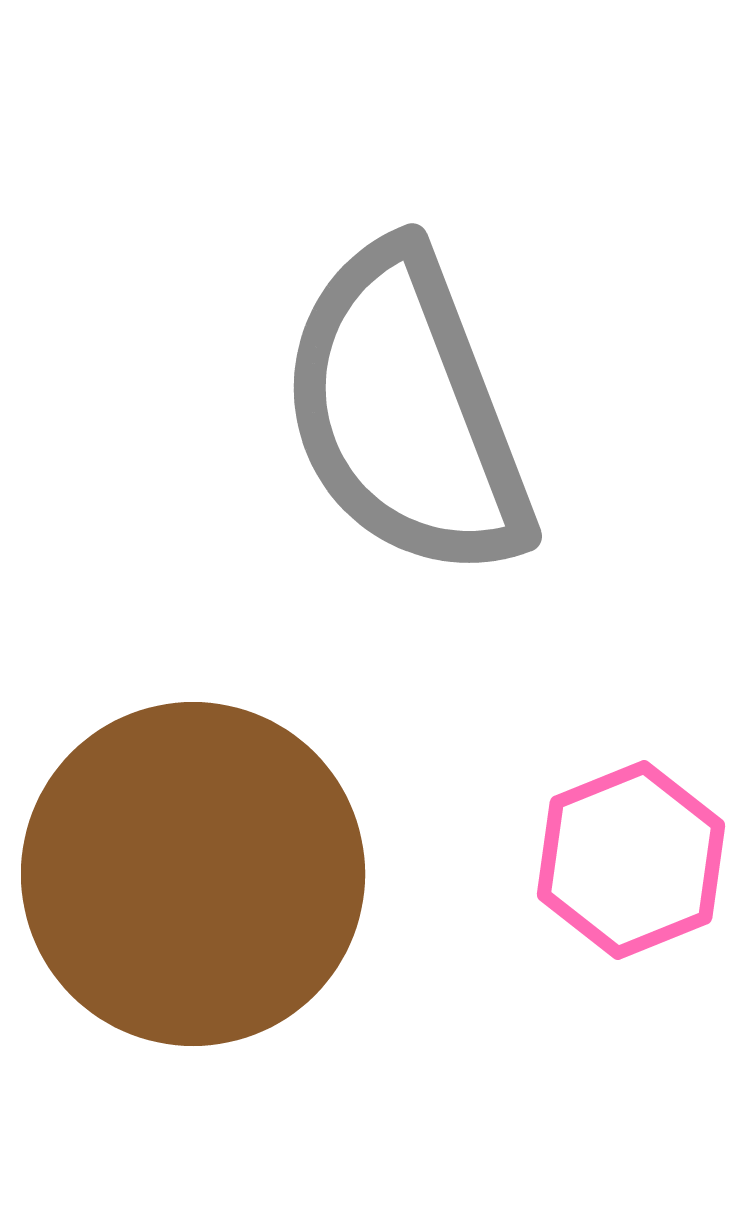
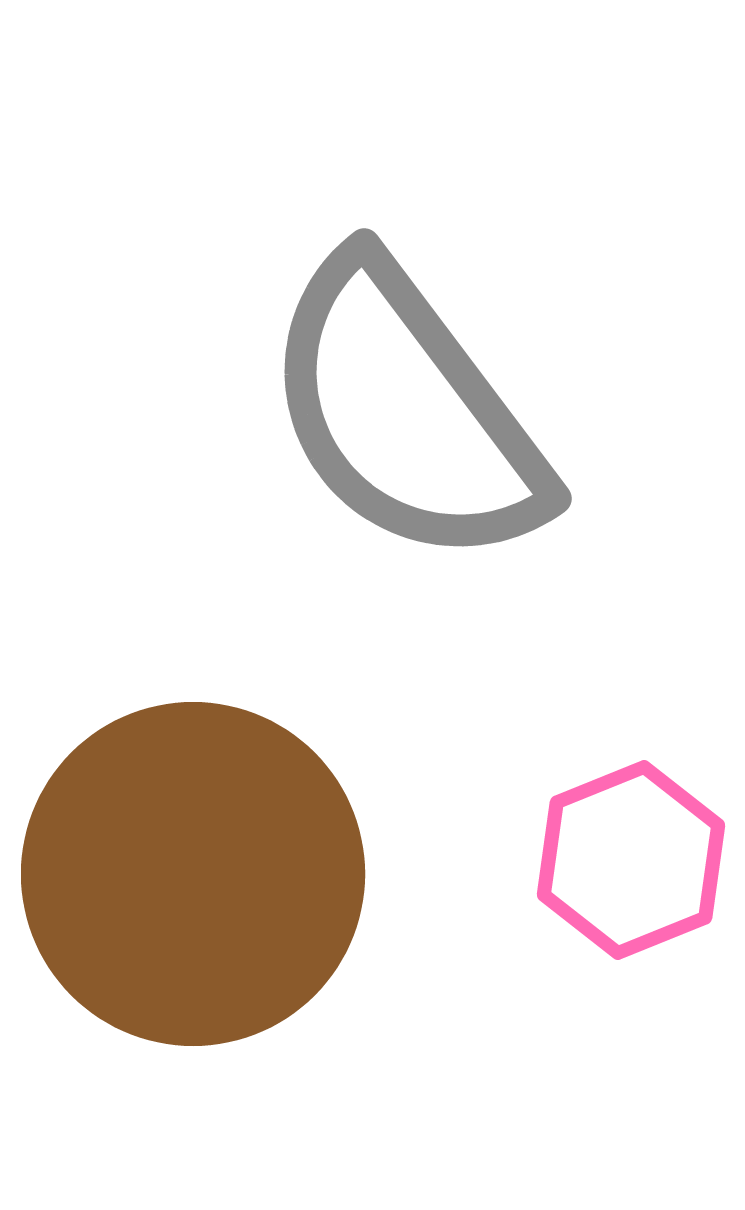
gray semicircle: rotated 16 degrees counterclockwise
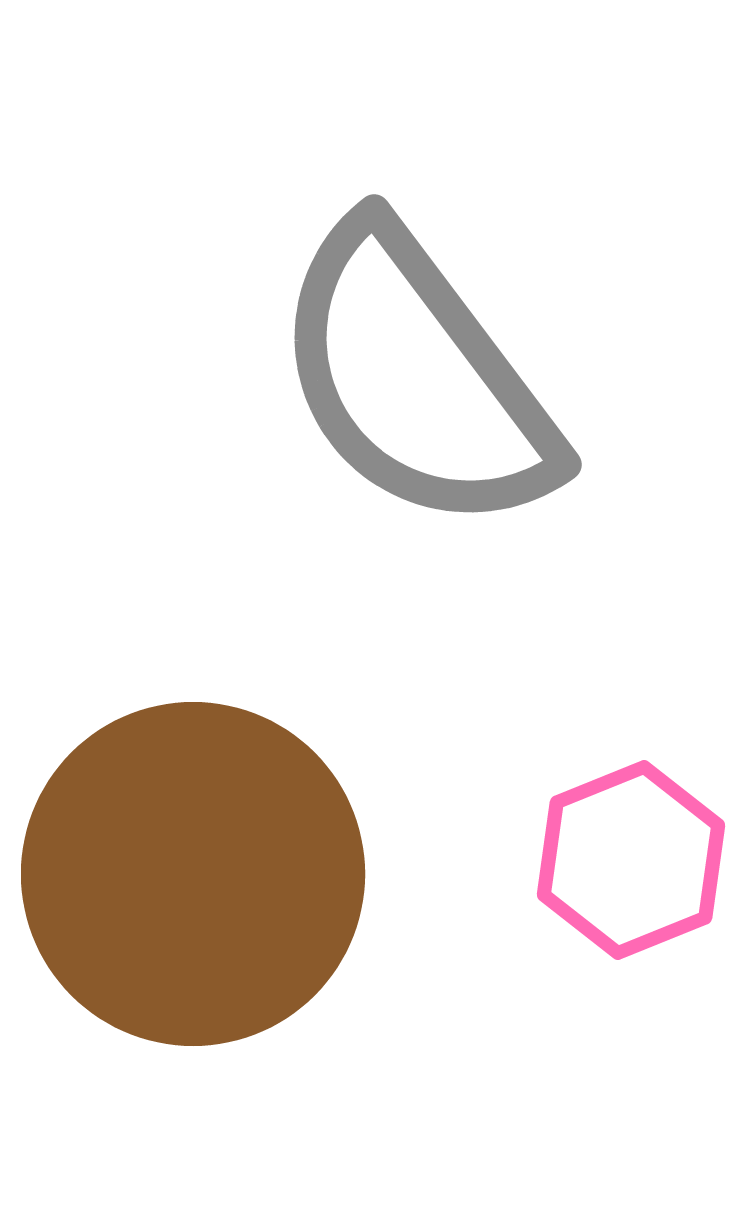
gray semicircle: moved 10 px right, 34 px up
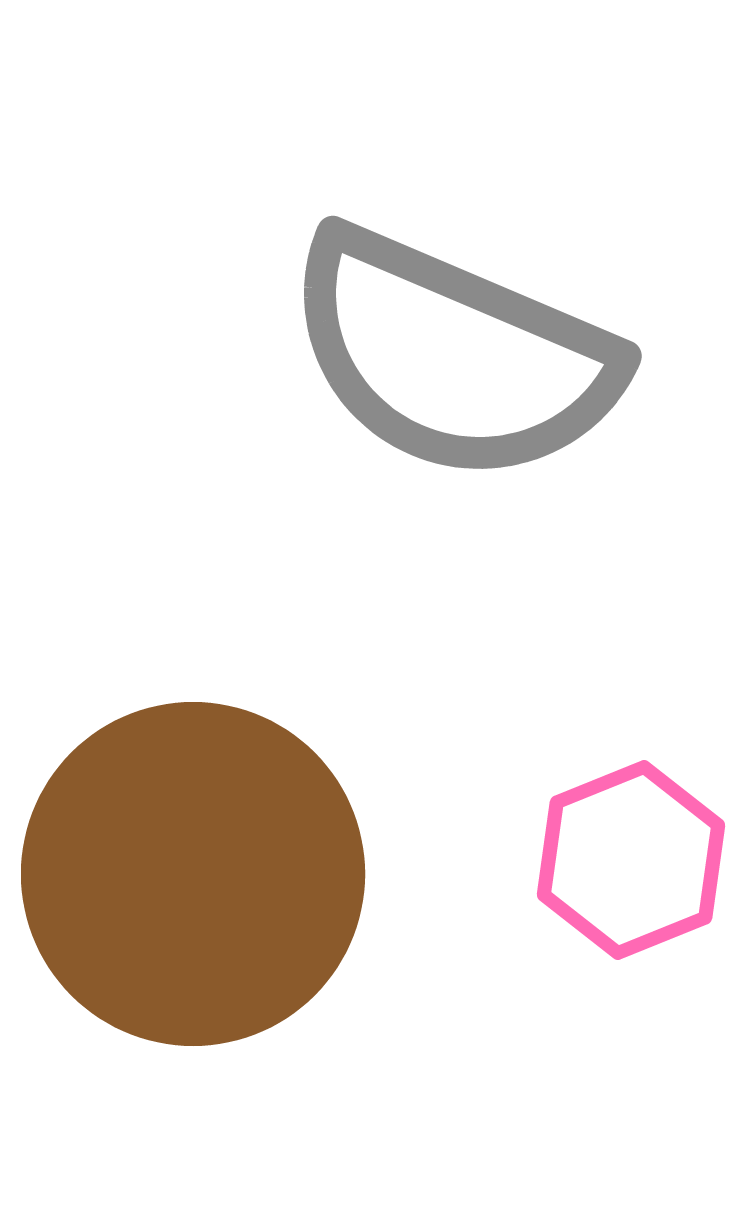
gray semicircle: moved 37 px right, 22 px up; rotated 30 degrees counterclockwise
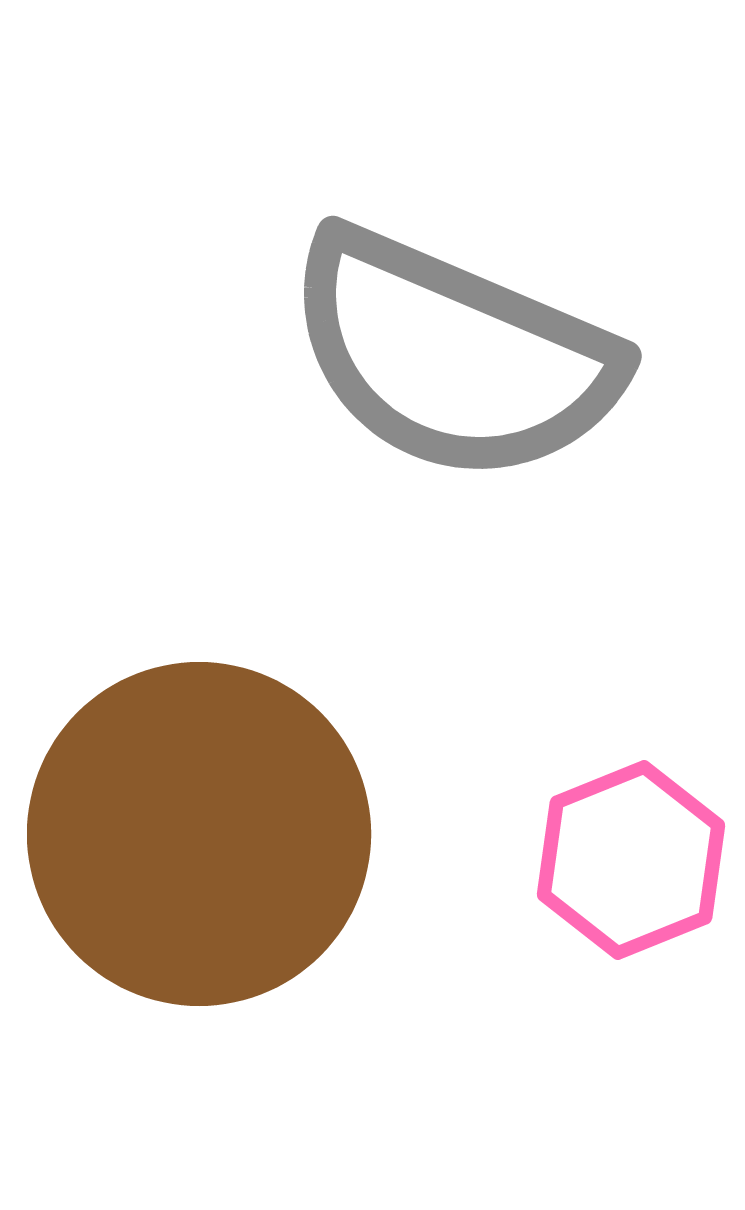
brown circle: moved 6 px right, 40 px up
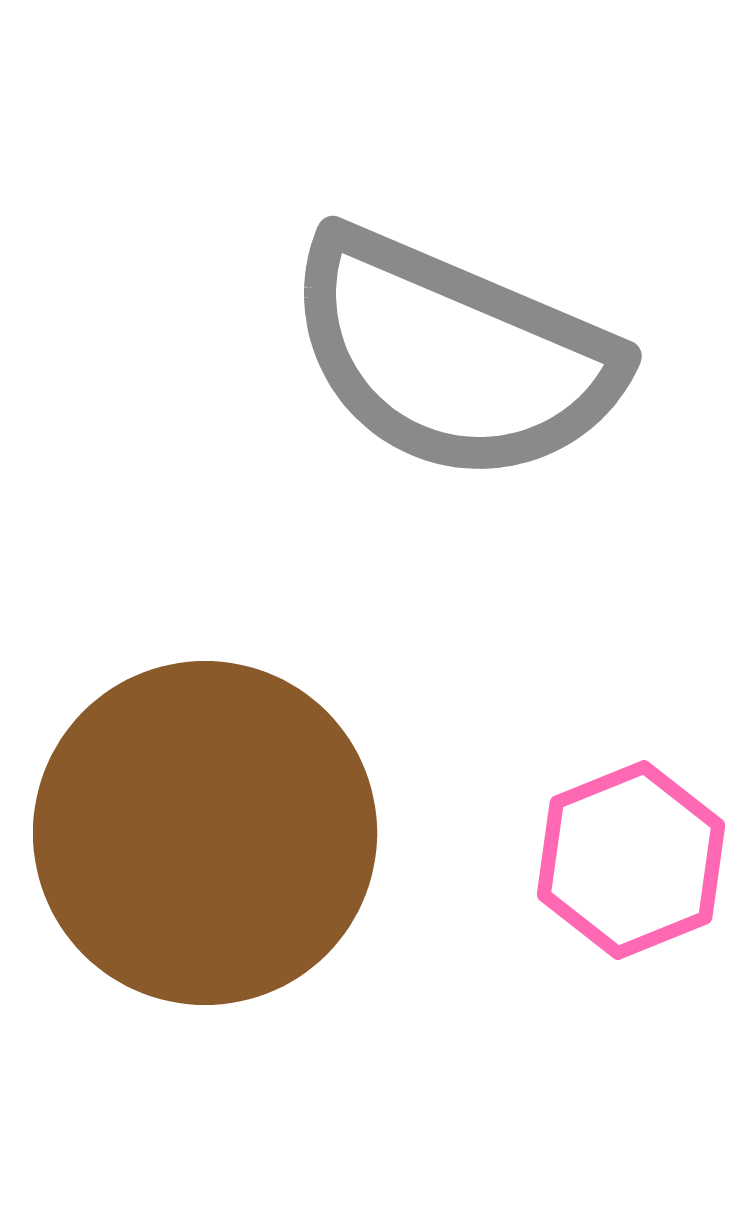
brown circle: moved 6 px right, 1 px up
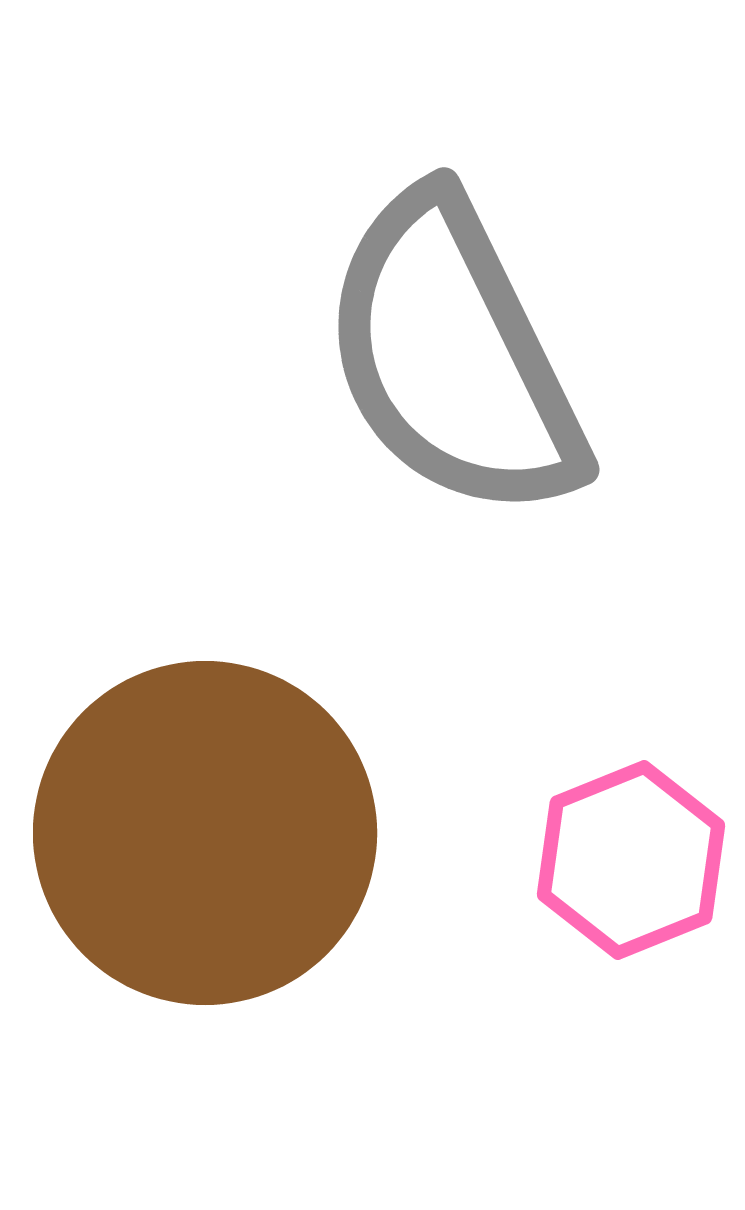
gray semicircle: rotated 41 degrees clockwise
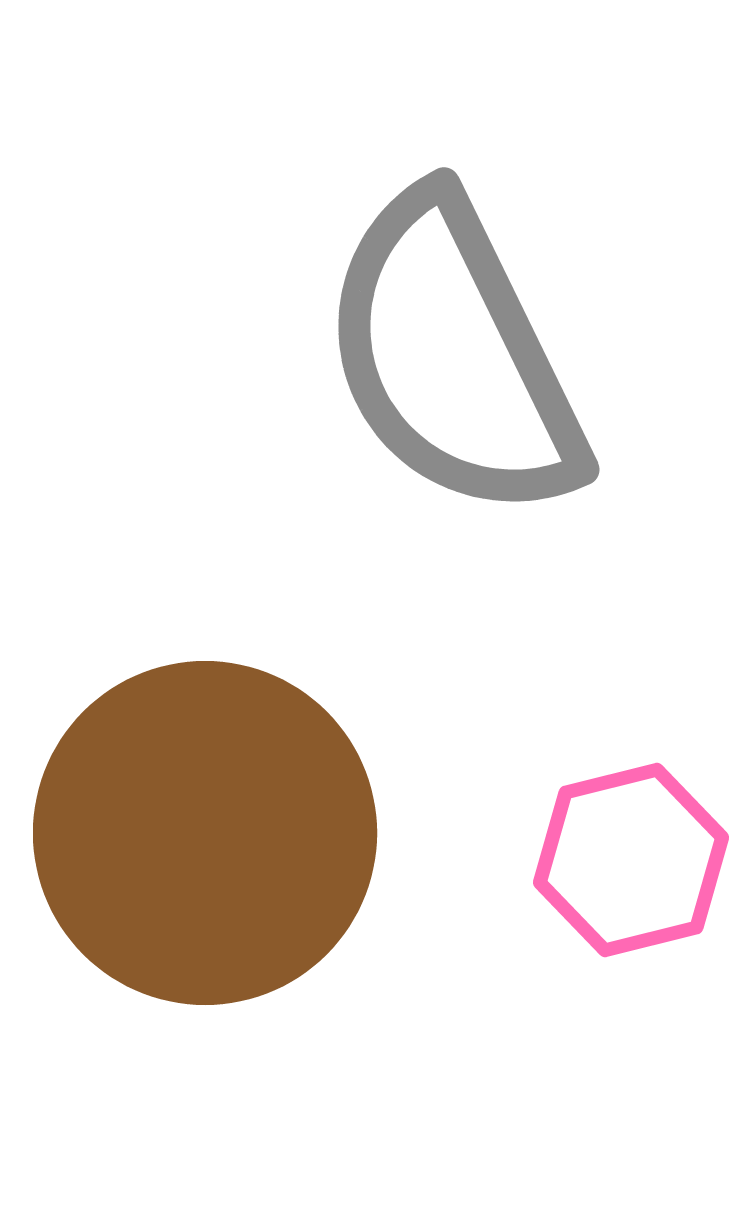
pink hexagon: rotated 8 degrees clockwise
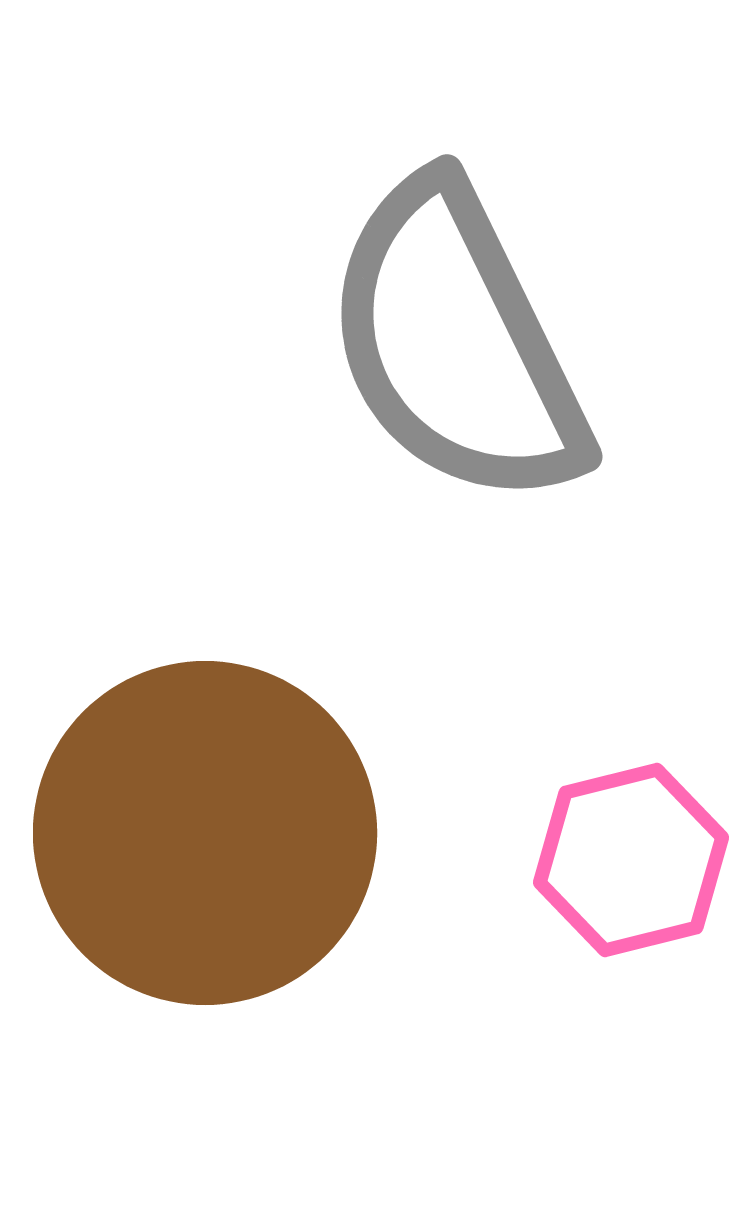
gray semicircle: moved 3 px right, 13 px up
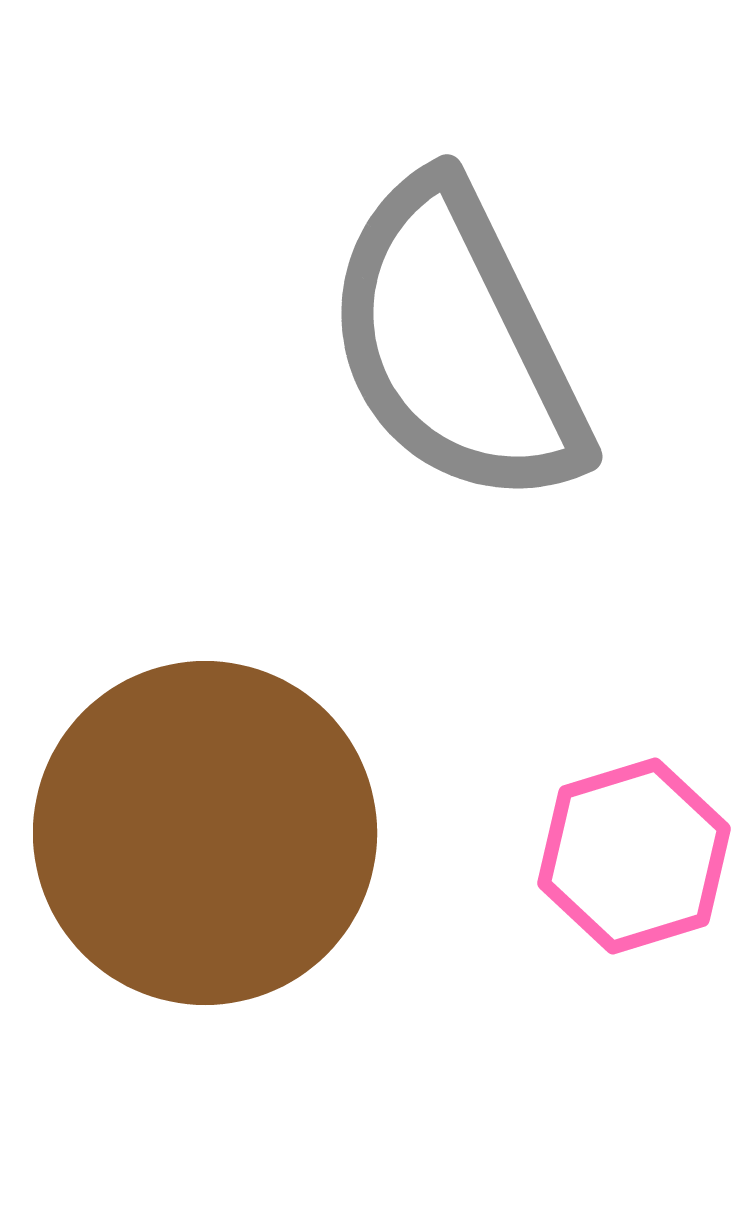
pink hexagon: moved 3 px right, 4 px up; rotated 3 degrees counterclockwise
